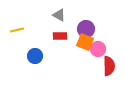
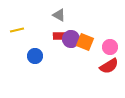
purple circle: moved 15 px left, 10 px down
pink circle: moved 12 px right, 2 px up
red semicircle: rotated 60 degrees clockwise
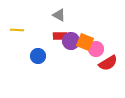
yellow line: rotated 16 degrees clockwise
purple circle: moved 2 px down
pink circle: moved 14 px left, 2 px down
blue circle: moved 3 px right
red semicircle: moved 1 px left, 3 px up
